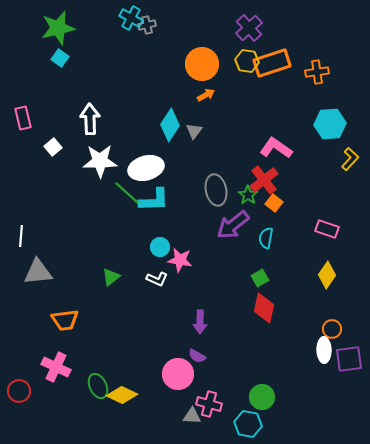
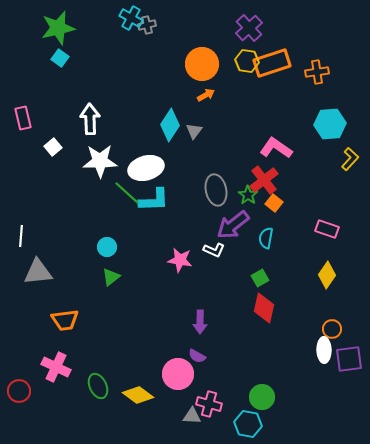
cyan circle at (160, 247): moved 53 px left
white L-shape at (157, 279): moved 57 px right, 29 px up
yellow diamond at (122, 395): moved 16 px right; rotated 12 degrees clockwise
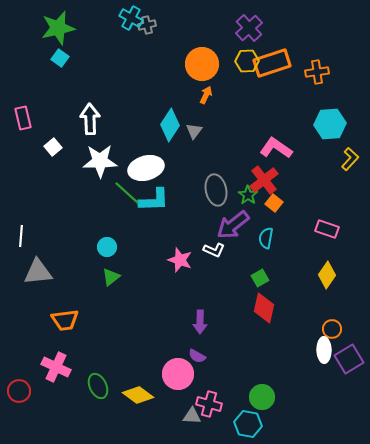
yellow hexagon at (247, 61): rotated 10 degrees counterclockwise
orange arrow at (206, 95): rotated 36 degrees counterclockwise
pink star at (180, 260): rotated 10 degrees clockwise
purple square at (349, 359): rotated 24 degrees counterclockwise
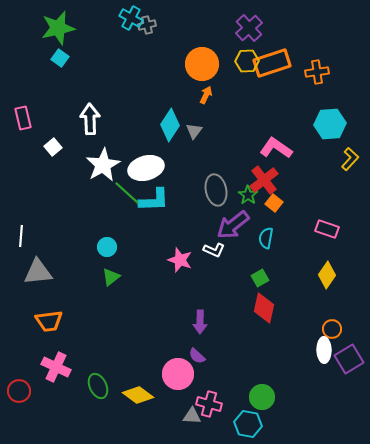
white star at (100, 161): moved 3 px right, 4 px down; rotated 28 degrees counterclockwise
orange trapezoid at (65, 320): moved 16 px left, 1 px down
purple semicircle at (197, 356): rotated 12 degrees clockwise
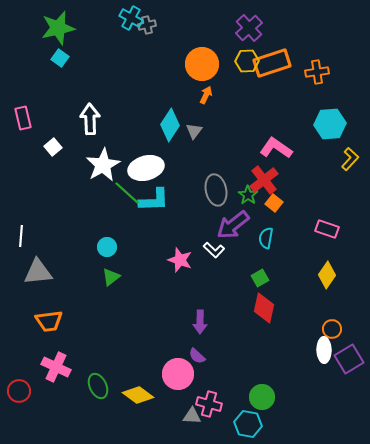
white L-shape at (214, 250): rotated 20 degrees clockwise
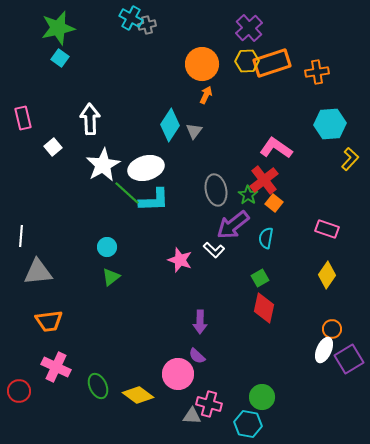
white ellipse at (324, 350): rotated 25 degrees clockwise
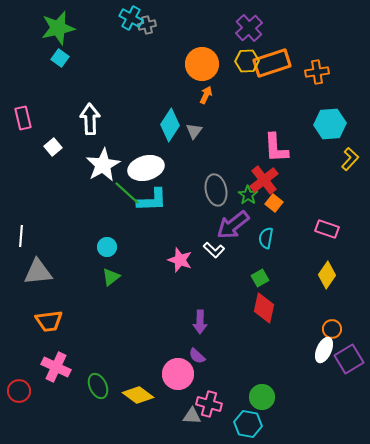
pink L-shape at (276, 148): rotated 128 degrees counterclockwise
cyan L-shape at (154, 200): moved 2 px left
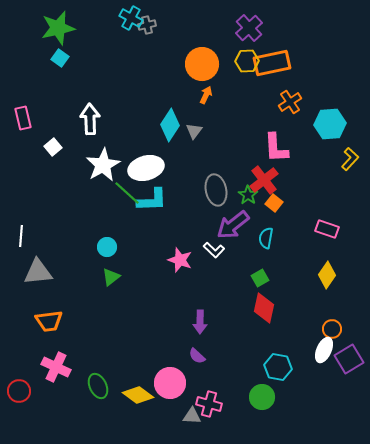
orange rectangle at (272, 63): rotated 6 degrees clockwise
orange cross at (317, 72): moved 27 px left, 30 px down; rotated 25 degrees counterclockwise
pink circle at (178, 374): moved 8 px left, 9 px down
cyan hexagon at (248, 424): moved 30 px right, 57 px up
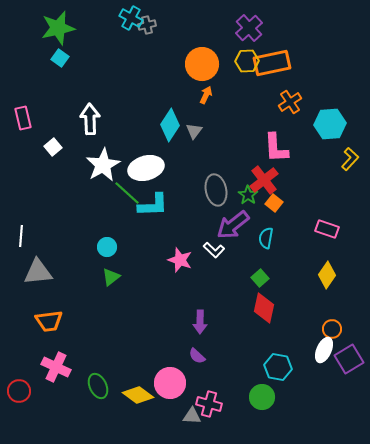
cyan L-shape at (152, 200): moved 1 px right, 5 px down
green square at (260, 278): rotated 12 degrees counterclockwise
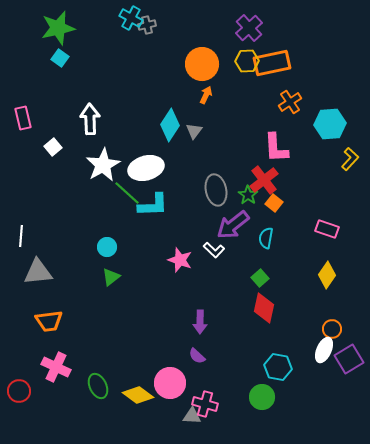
pink cross at (209, 404): moved 4 px left
